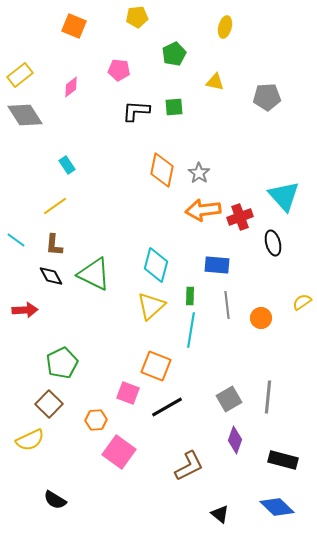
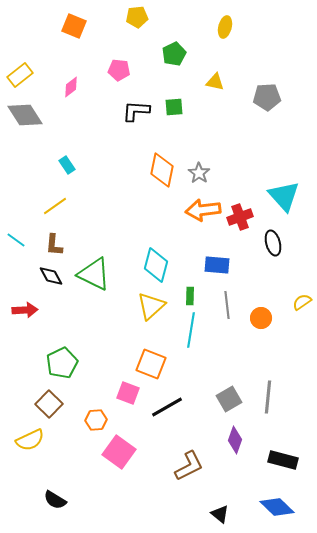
orange square at (156, 366): moved 5 px left, 2 px up
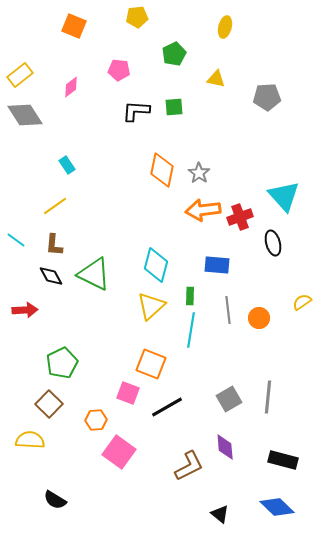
yellow triangle at (215, 82): moved 1 px right, 3 px up
gray line at (227, 305): moved 1 px right, 5 px down
orange circle at (261, 318): moved 2 px left
yellow semicircle at (30, 440): rotated 152 degrees counterclockwise
purple diamond at (235, 440): moved 10 px left, 7 px down; rotated 24 degrees counterclockwise
